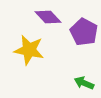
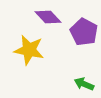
green arrow: moved 1 px down
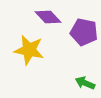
purple pentagon: rotated 16 degrees counterclockwise
green arrow: moved 1 px right, 1 px up
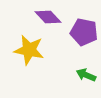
green arrow: moved 1 px right, 8 px up
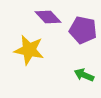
purple pentagon: moved 1 px left, 2 px up
green arrow: moved 2 px left
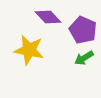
purple pentagon: rotated 12 degrees clockwise
green arrow: moved 17 px up; rotated 54 degrees counterclockwise
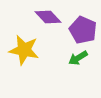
yellow star: moved 5 px left
green arrow: moved 6 px left
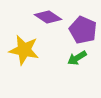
purple diamond: rotated 12 degrees counterclockwise
green arrow: moved 1 px left
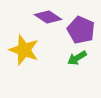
purple pentagon: moved 2 px left
yellow star: rotated 8 degrees clockwise
